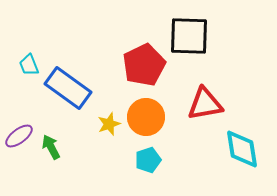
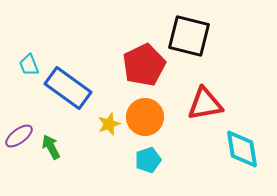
black square: rotated 12 degrees clockwise
orange circle: moved 1 px left
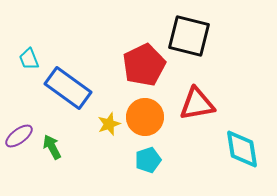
cyan trapezoid: moved 6 px up
red triangle: moved 8 px left
green arrow: moved 1 px right
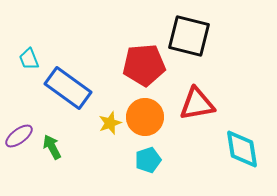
red pentagon: rotated 21 degrees clockwise
yellow star: moved 1 px right, 1 px up
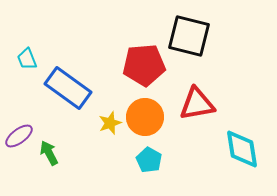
cyan trapezoid: moved 2 px left
green arrow: moved 3 px left, 6 px down
cyan pentagon: moved 1 px right; rotated 25 degrees counterclockwise
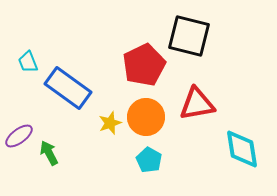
cyan trapezoid: moved 1 px right, 3 px down
red pentagon: rotated 21 degrees counterclockwise
orange circle: moved 1 px right
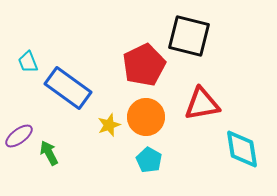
red triangle: moved 5 px right
yellow star: moved 1 px left, 2 px down
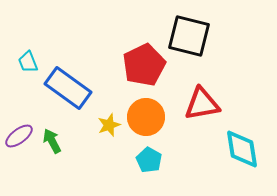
green arrow: moved 3 px right, 12 px up
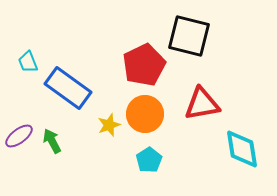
orange circle: moved 1 px left, 3 px up
cyan pentagon: rotated 10 degrees clockwise
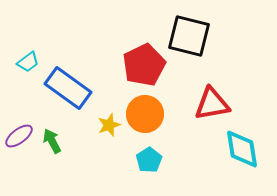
cyan trapezoid: rotated 105 degrees counterclockwise
red triangle: moved 10 px right
